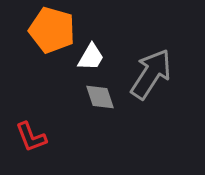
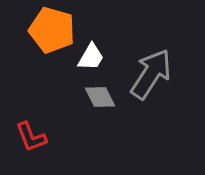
gray diamond: rotated 8 degrees counterclockwise
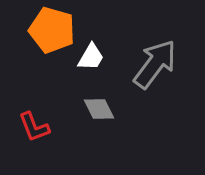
gray arrow: moved 4 px right, 10 px up; rotated 4 degrees clockwise
gray diamond: moved 1 px left, 12 px down
red L-shape: moved 3 px right, 10 px up
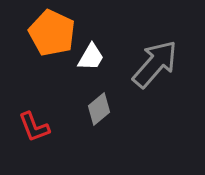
orange pentagon: moved 3 px down; rotated 9 degrees clockwise
gray arrow: rotated 4 degrees clockwise
gray diamond: rotated 76 degrees clockwise
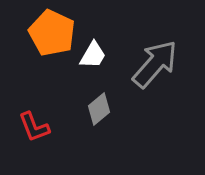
white trapezoid: moved 2 px right, 2 px up
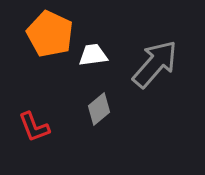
orange pentagon: moved 2 px left, 1 px down
white trapezoid: rotated 128 degrees counterclockwise
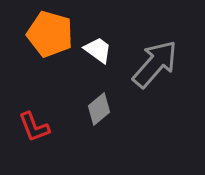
orange pentagon: rotated 9 degrees counterclockwise
white trapezoid: moved 5 px right, 5 px up; rotated 44 degrees clockwise
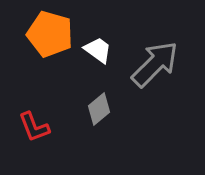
gray arrow: rotated 4 degrees clockwise
